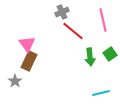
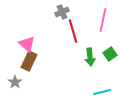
pink line: rotated 25 degrees clockwise
red line: rotated 35 degrees clockwise
pink triangle: rotated 12 degrees counterclockwise
gray star: moved 1 px down
cyan line: moved 1 px right, 1 px up
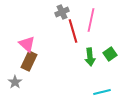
pink line: moved 12 px left
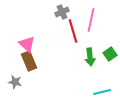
brown rectangle: rotated 48 degrees counterclockwise
gray star: rotated 24 degrees counterclockwise
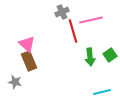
pink line: rotated 65 degrees clockwise
green square: moved 1 px down
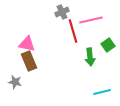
pink triangle: rotated 30 degrees counterclockwise
green square: moved 2 px left, 10 px up
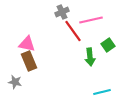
red line: rotated 20 degrees counterclockwise
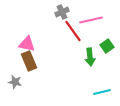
green square: moved 1 px left, 1 px down
